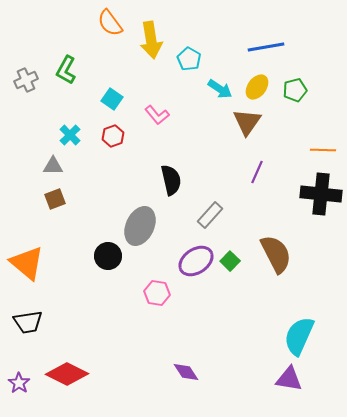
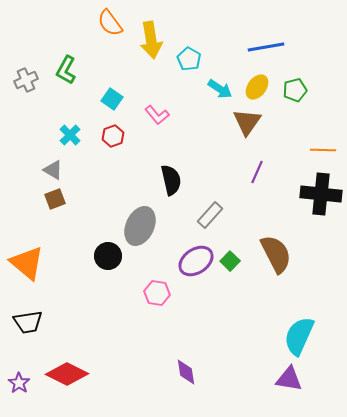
gray triangle: moved 4 px down; rotated 30 degrees clockwise
purple diamond: rotated 24 degrees clockwise
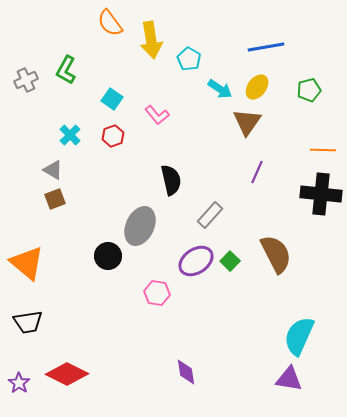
green pentagon: moved 14 px right
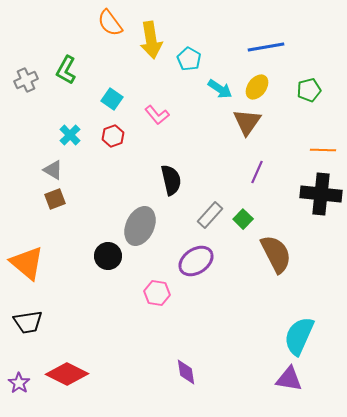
green square: moved 13 px right, 42 px up
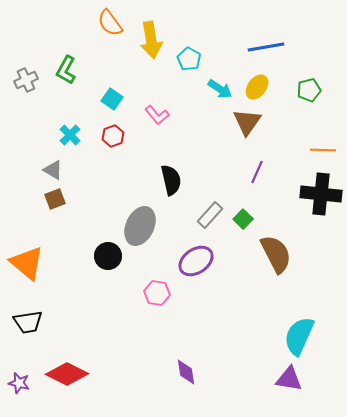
purple star: rotated 20 degrees counterclockwise
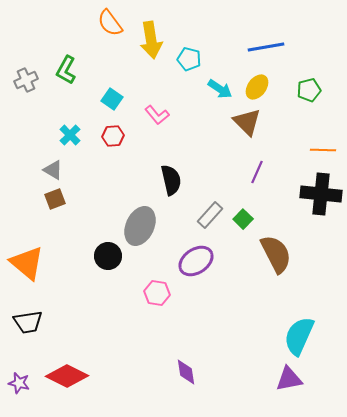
cyan pentagon: rotated 15 degrees counterclockwise
brown triangle: rotated 20 degrees counterclockwise
red hexagon: rotated 15 degrees clockwise
red diamond: moved 2 px down
purple triangle: rotated 20 degrees counterclockwise
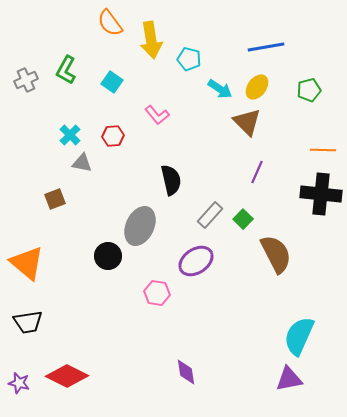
cyan square: moved 17 px up
gray triangle: moved 29 px right, 7 px up; rotated 20 degrees counterclockwise
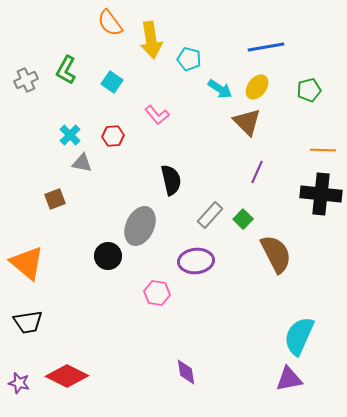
purple ellipse: rotated 28 degrees clockwise
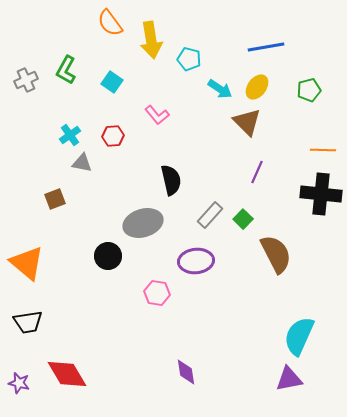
cyan cross: rotated 10 degrees clockwise
gray ellipse: moved 3 px right, 3 px up; rotated 48 degrees clockwise
red diamond: moved 2 px up; rotated 33 degrees clockwise
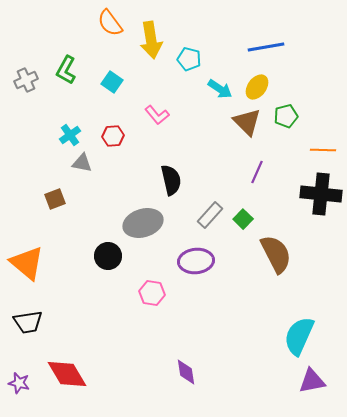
green pentagon: moved 23 px left, 26 px down
pink hexagon: moved 5 px left
purple triangle: moved 23 px right, 2 px down
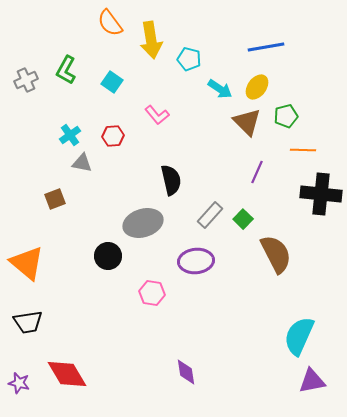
orange line: moved 20 px left
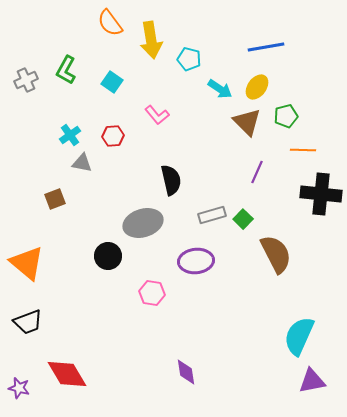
gray rectangle: moved 2 px right; rotated 32 degrees clockwise
black trapezoid: rotated 12 degrees counterclockwise
purple star: moved 5 px down
